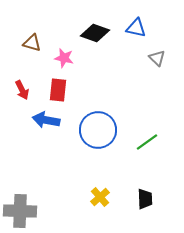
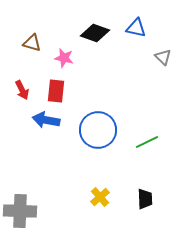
gray triangle: moved 6 px right, 1 px up
red rectangle: moved 2 px left, 1 px down
green line: rotated 10 degrees clockwise
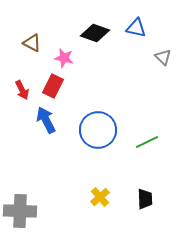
brown triangle: rotated 12 degrees clockwise
red rectangle: moved 3 px left, 5 px up; rotated 20 degrees clockwise
blue arrow: rotated 52 degrees clockwise
